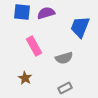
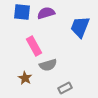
gray semicircle: moved 16 px left, 7 px down
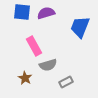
gray rectangle: moved 1 px right, 6 px up
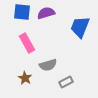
pink rectangle: moved 7 px left, 3 px up
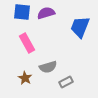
gray semicircle: moved 2 px down
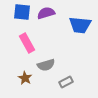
blue trapezoid: moved 2 px up; rotated 105 degrees counterclockwise
gray semicircle: moved 2 px left, 2 px up
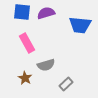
gray rectangle: moved 2 px down; rotated 16 degrees counterclockwise
